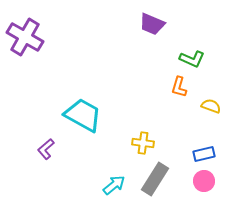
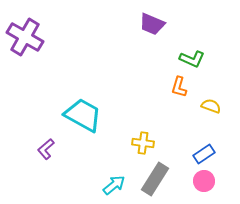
blue rectangle: rotated 20 degrees counterclockwise
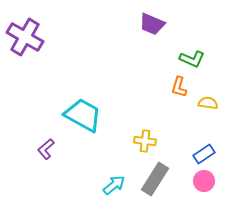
yellow semicircle: moved 3 px left, 3 px up; rotated 12 degrees counterclockwise
yellow cross: moved 2 px right, 2 px up
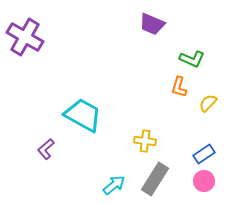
yellow semicircle: rotated 54 degrees counterclockwise
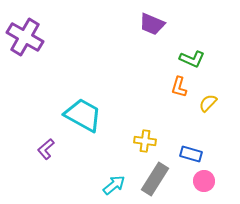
blue rectangle: moved 13 px left; rotated 50 degrees clockwise
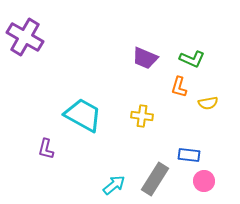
purple trapezoid: moved 7 px left, 34 px down
yellow semicircle: rotated 144 degrees counterclockwise
yellow cross: moved 3 px left, 25 px up
purple L-shape: rotated 35 degrees counterclockwise
blue rectangle: moved 2 px left, 1 px down; rotated 10 degrees counterclockwise
